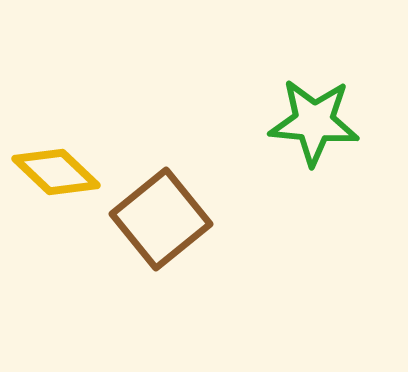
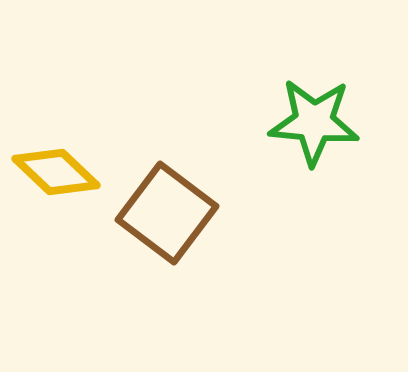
brown square: moved 6 px right, 6 px up; rotated 14 degrees counterclockwise
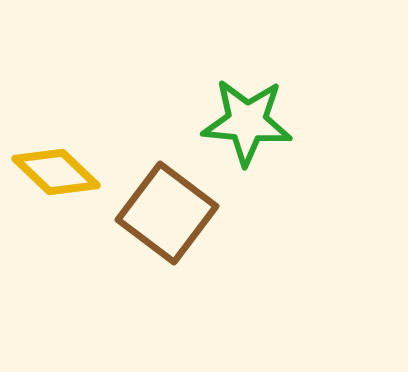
green star: moved 67 px left
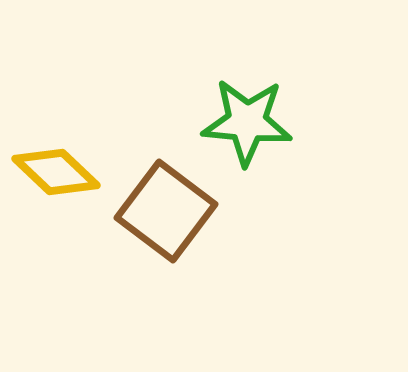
brown square: moved 1 px left, 2 px up
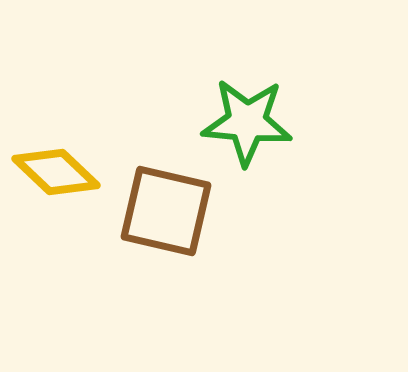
brown square: rotated 24 degrees counterclockwise
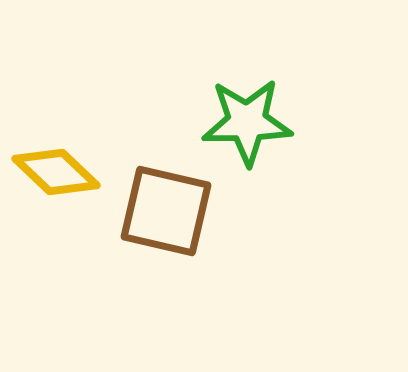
green star: rotated 6 degrees counterclockwise
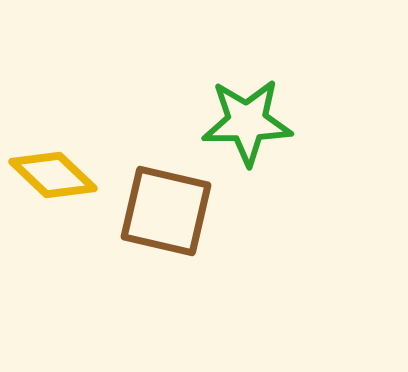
yellow diamond: moved 3 px left, 3 px down
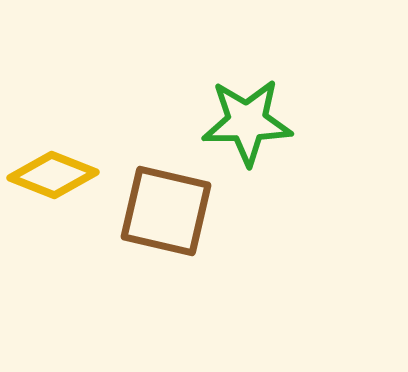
yellow diamond: rotated 22 degrees counterclockwise
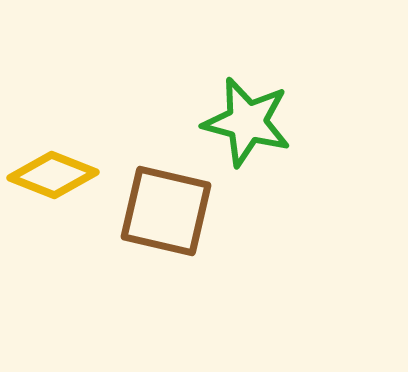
green star: rotated 16 degrees clockwise
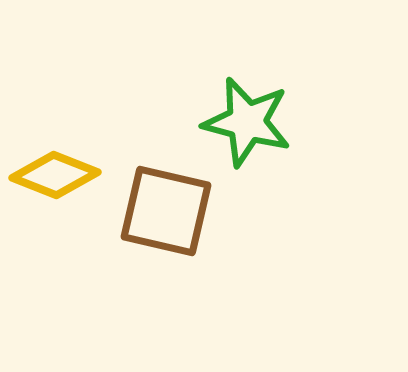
yellow diamond: moved 2 px right
